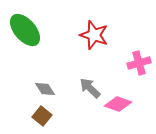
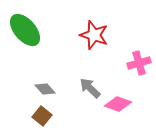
gray diamond: rotated 10 degrees counterclockwise
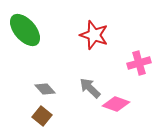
pink diamond: moved 2 px left
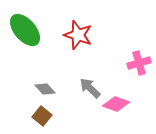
red star: moved 16 px left
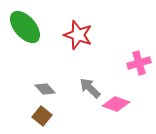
green ellipse: moved 3 px up
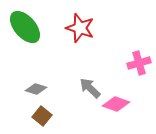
red star: moved 2 px right, 7 px up
gray diamond: moved 9 px left; rotated 30 degrees counterclockwise
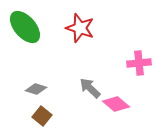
pink cross: rotated 10 degrees clockwise
pink diamond: rotated 20 degrees clockwise
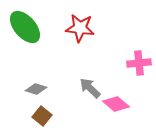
red star: rotated 12 degrees counterclockwise
